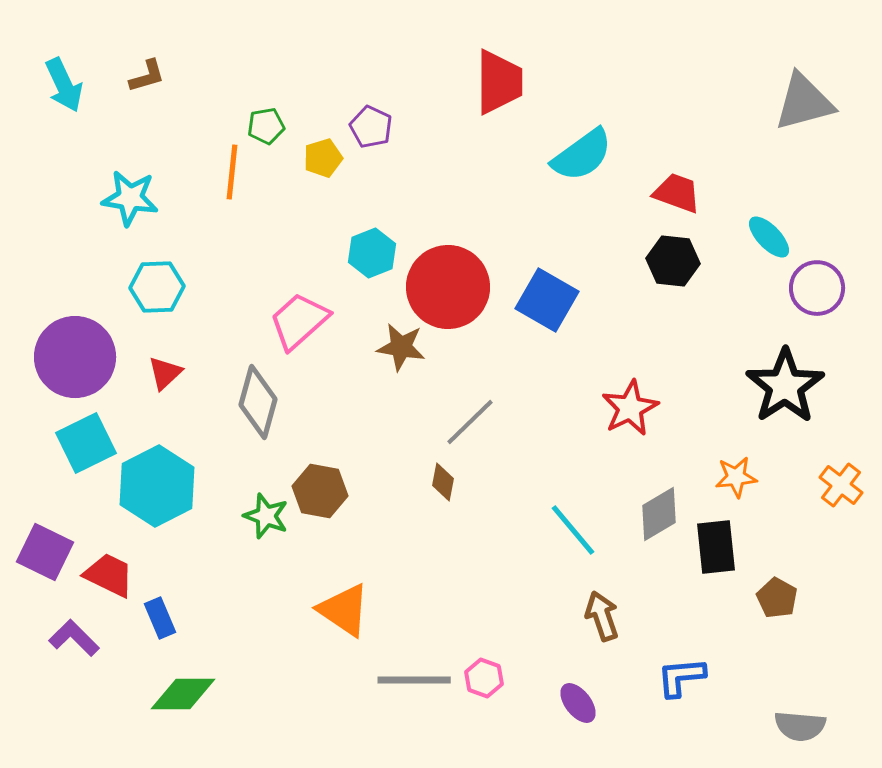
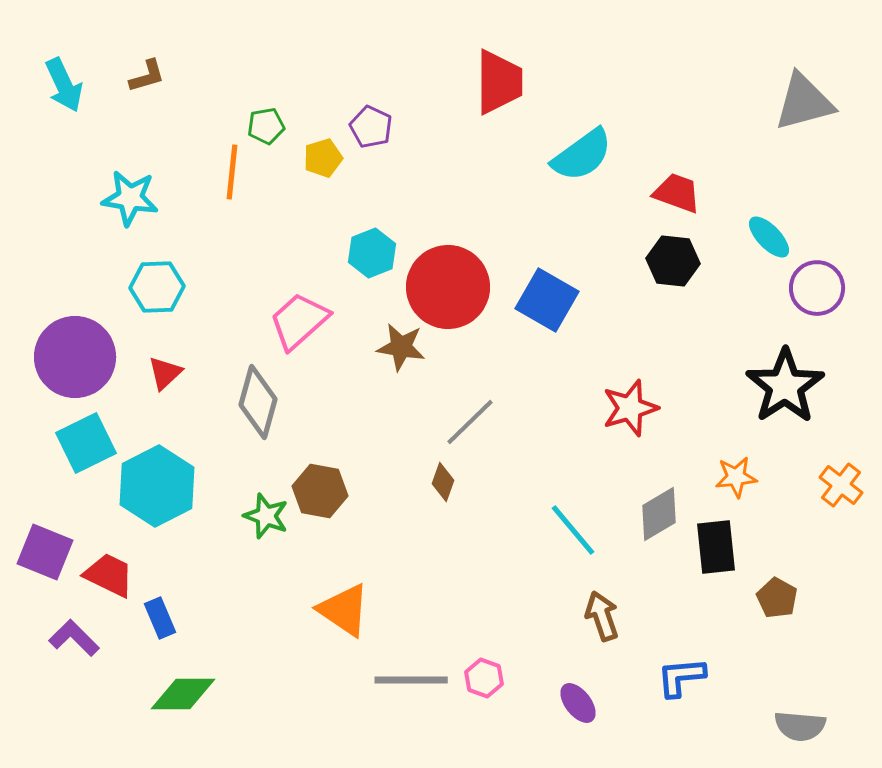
red star at (630, 408): rotated 10 degrees clockwise
brown diamond at (443, 482): rotated 9 degrees clockwise
purple square at (45, 552): rotated 4 degrees counterclockwise
gray line at (414, 680): moved 3 px left
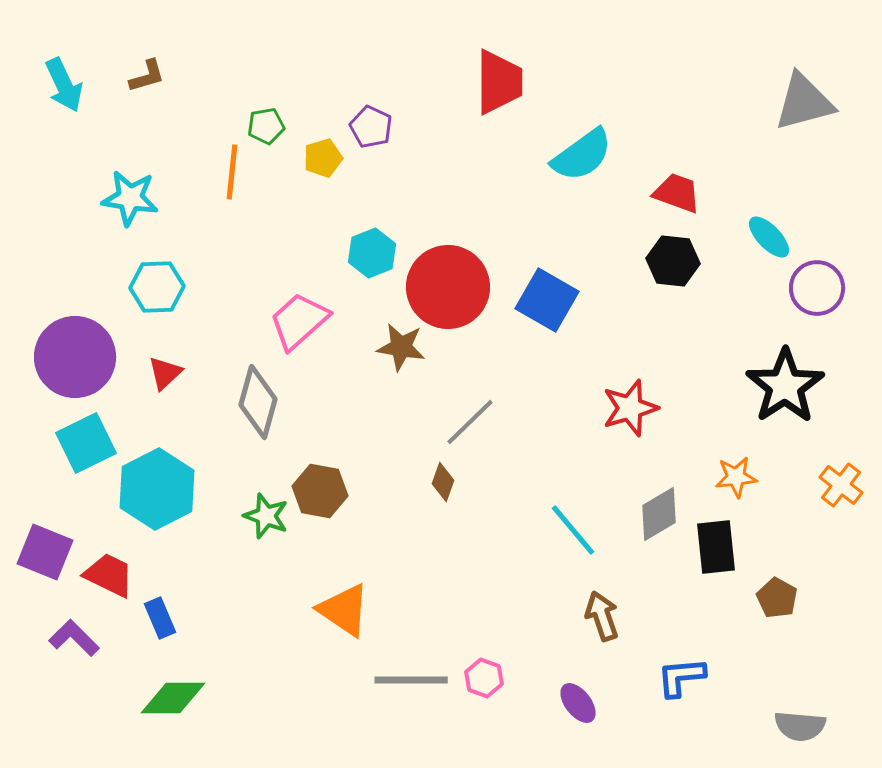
cyan hexagon at (157, 486): moved 3 px down
green diamond at (183, 694): moved 10 px left, 4 px down
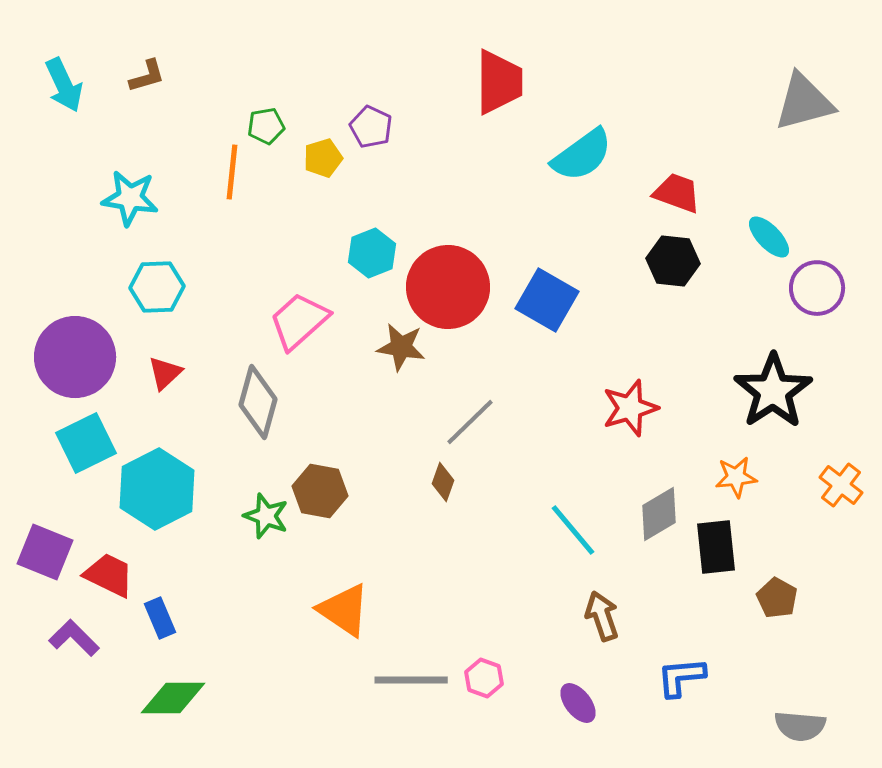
black star at (785, 386): moved 12 px left, 5 px down
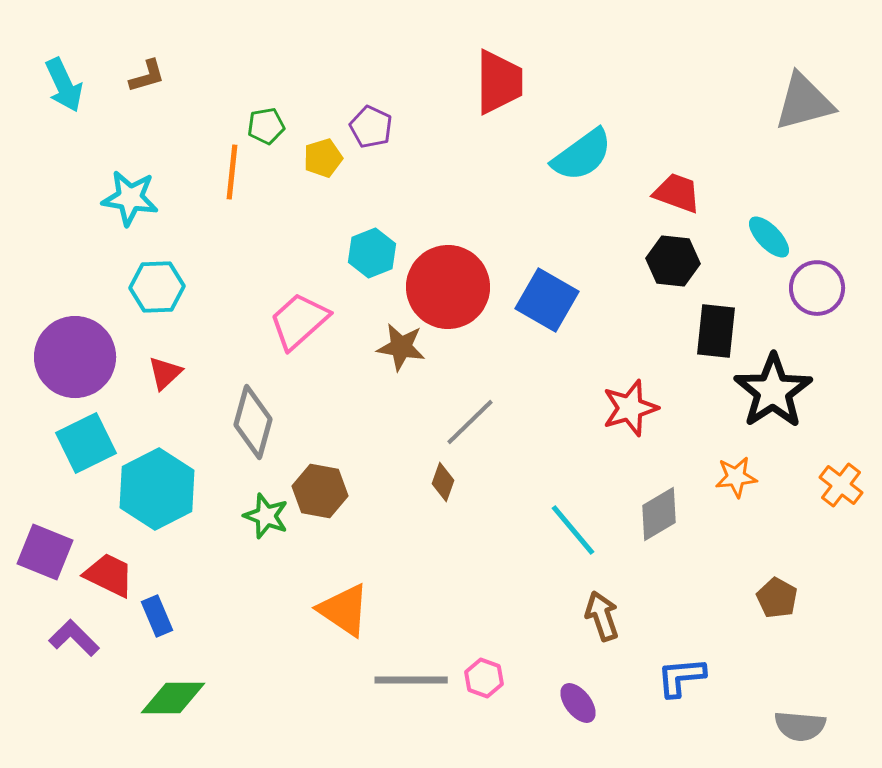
gray diamond at (258, 402): moved 5 px left, 20 px down
black rectangle at (716, 547): moved 216 px up; rotated 12 degrees clockwise
blue rectangle at (160, 618): moved 3 px left, 2 px up
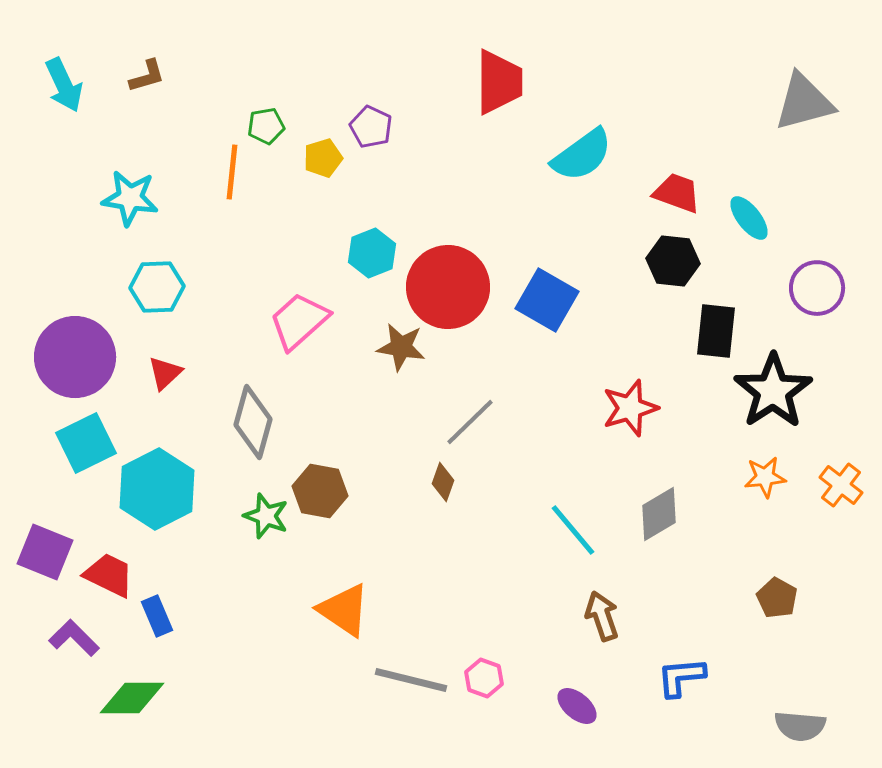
cyan ellipse at (769, 237): moved 20 px left, 19 px up; rotated 6 degrees clockwise
orange star at (736, 477): moved 29 px right
gray line at (411, 680): rotated 14 degrees clockwise
green diamond at (173, 698): moved 41 px left
purple ellipse at (578, 703): moved 1 px left, 3 px down; rotated 12 degrees counterclockwise
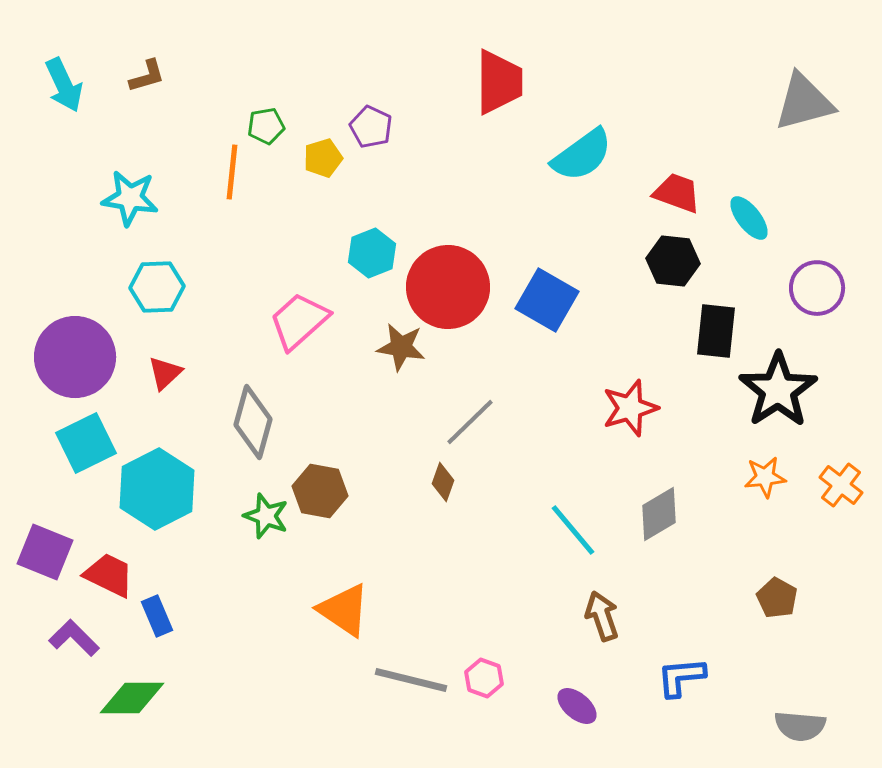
black star at (773, 391): moved 5 px right, 1 px up
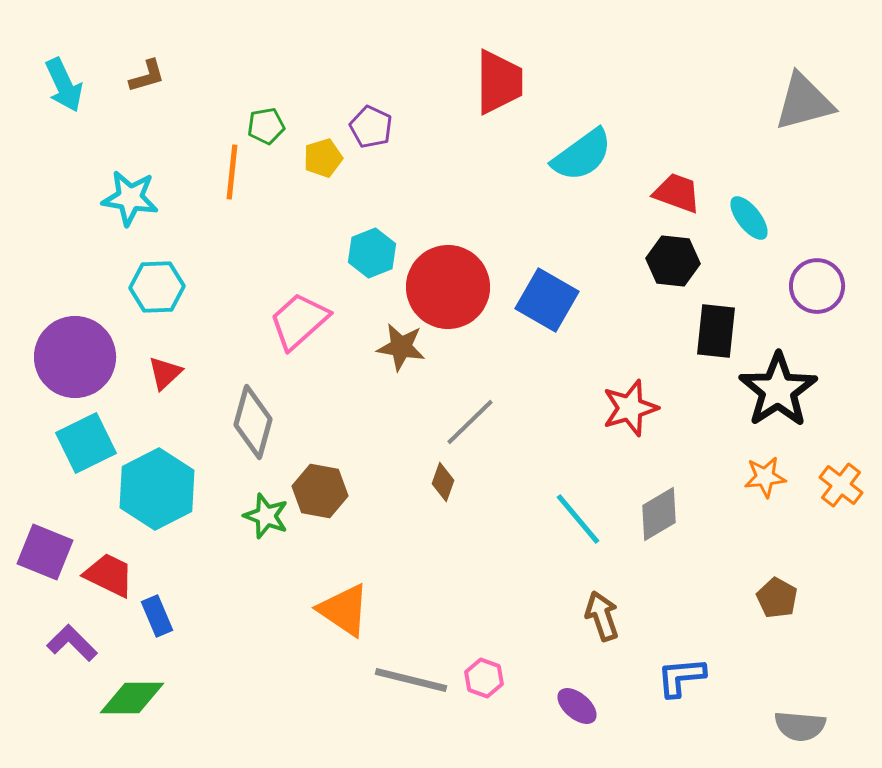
purple circle at (817, 288): moved 2 px up
cyan line at (573, 530): moved 5 px right, 11 px up
purple L-shape at (74, 638): moved 2 px left, 5 px down
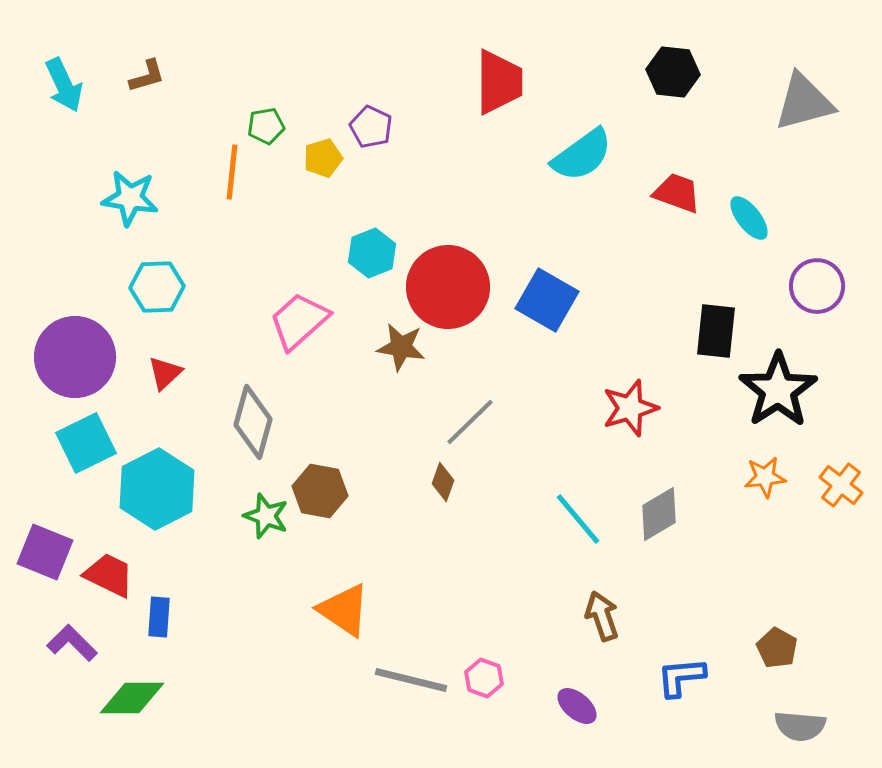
black hexagon at (673, 261): moved 189 px up
brown pentagon at (777, 598): moved 50 px down
blue rectangle at (157, 616): moved 2 px right, 1 px down; rotated 27 degrees clockwise
